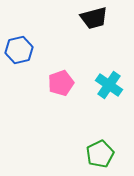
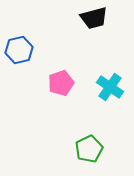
cyan cross: moved 1 px right, 2 px down
green pentagon: moved 11 px left, 5 px up
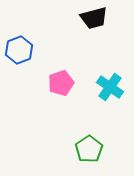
blue hexagon: rotated 8 degrees counterclockwise
green pentagon: rotated 8 degrees counterclockwise
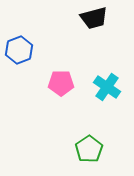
pink pentagon: rotated 20 degrees clockwise
cyan cross: moved 3 px left
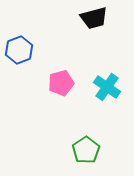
pink pentagon: rotated 15 degrees counterclockwise
green pentagon: moved 3 px left, 1 px down
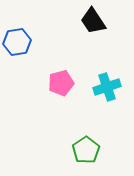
black trapezoid: moved 1 px left, 3 px down; rotated 72 degrees clockwise
blue hexagon: moved 2 px left, 8 px up; rotated 12 degrees clockwise
cyan cross: rotated 36 degrees clockwise
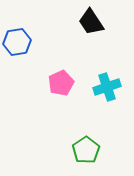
black trapezoid: moved 2 px left, 1 px down
pink pentagon: rotated 10 degrees counterclockwise
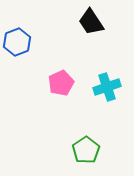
blue hexagon: rotated 12 degrees counterclockwise
